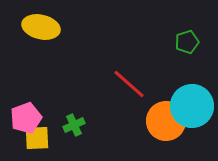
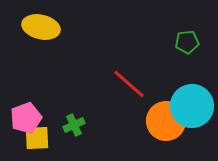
green pentagon: rotated 10 degrees clockwise
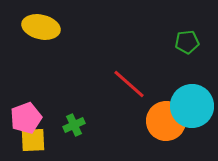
yellow square: moved 4 px left, 2 px down
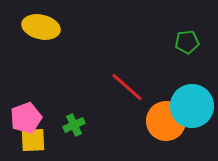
red line: moved 2 px left, 3 px down
